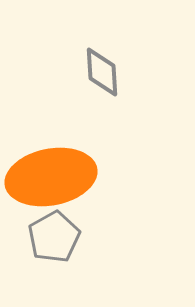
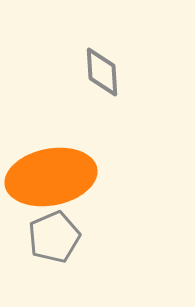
gray pentagon: rotated 6 degrees clockwise
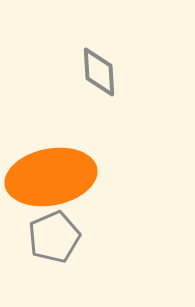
gray diamond: moved 3 px left
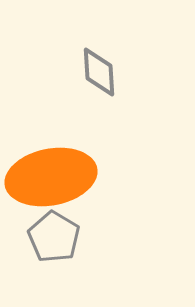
gray pentagon: rotated 18 degrees counterclockwise
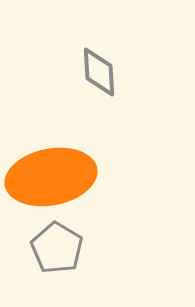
gray pentagon: moved 3 px right, 11 px down
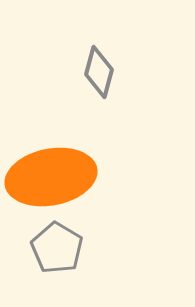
gray diamond: rotated 18 degrees clockwise
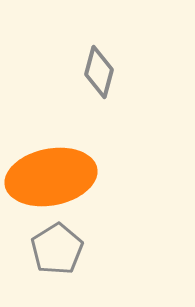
gray pentagon: moved 1 px down; rotated 9 degrees clockwise
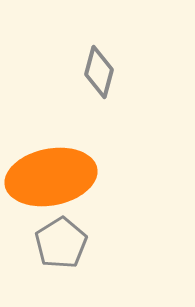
gray pentagon: moved 4 px right, 6 px up
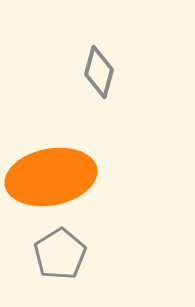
gray pentagon: moved 1 px left, 11 px down
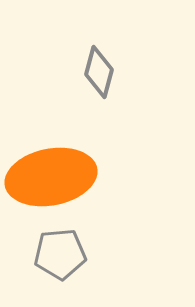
gray pentagon: rotated 27 degrees clockwise
